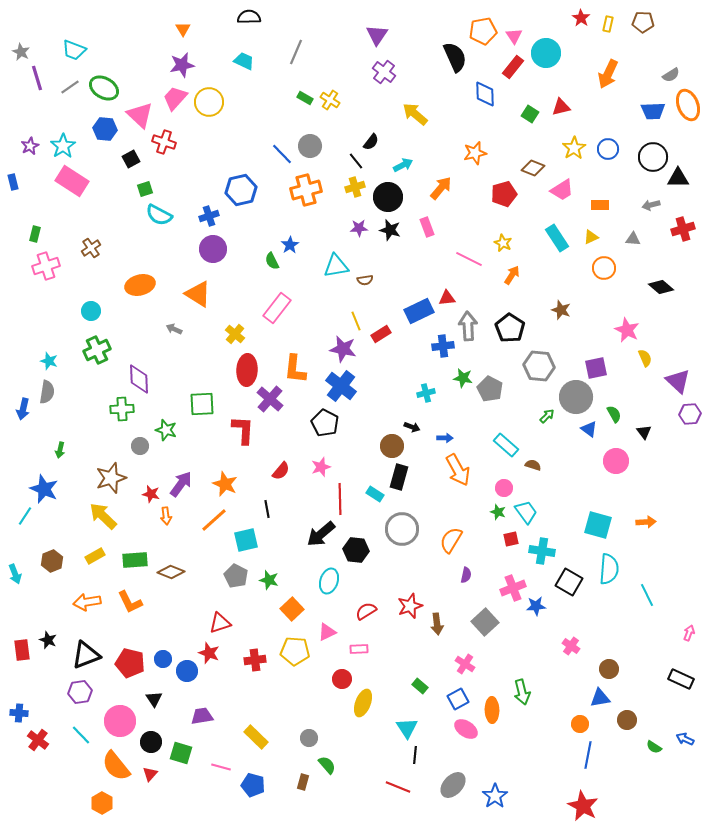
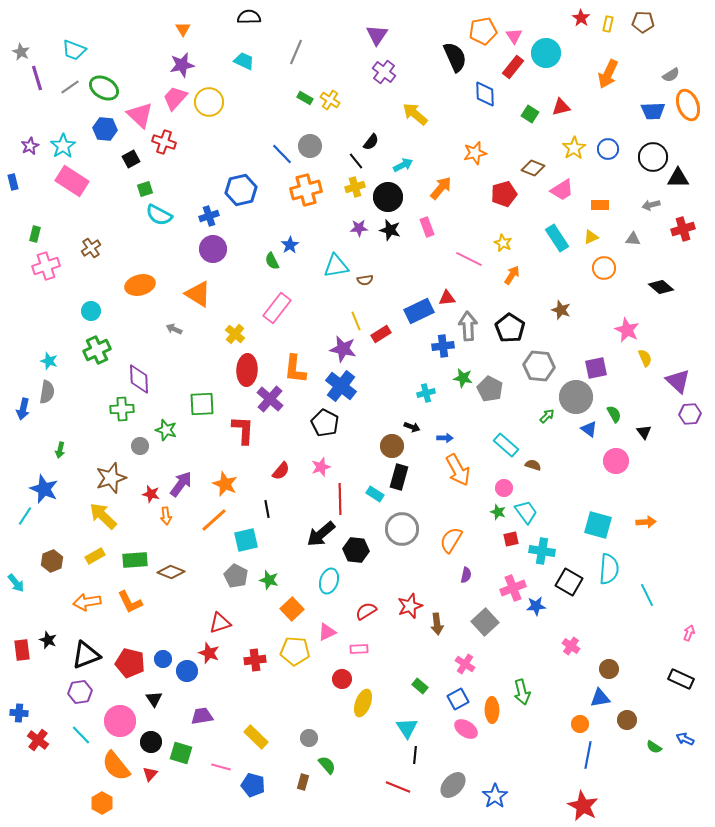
cyan arrow at (15, 574): moved 1 px right, 9 px down; rotated 18 degrees counterclockwise
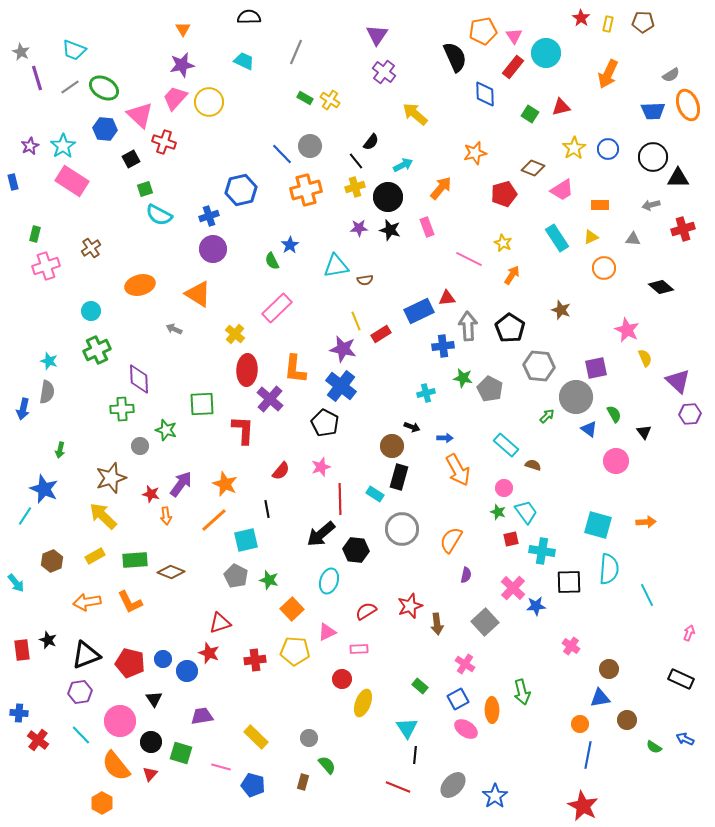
pink rectangle at (277, 308): rotated 8 degrees clockwise
black square at (569, 582): rotated 32 degrees counterclockwise
pink cross at (513, 588): rotated 25 degrees counterclockwise
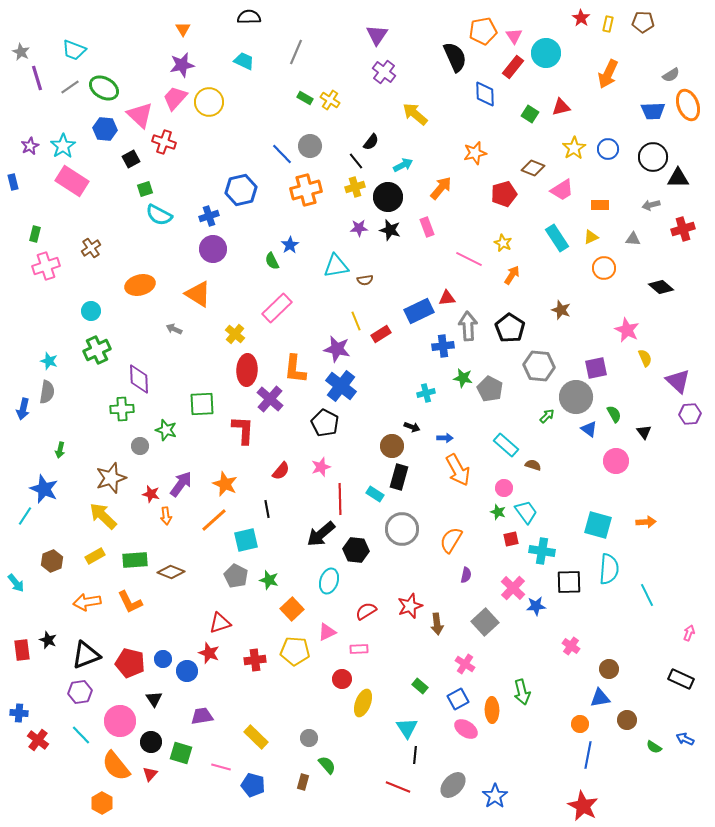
purple star at (343, 349): moved 6 px left
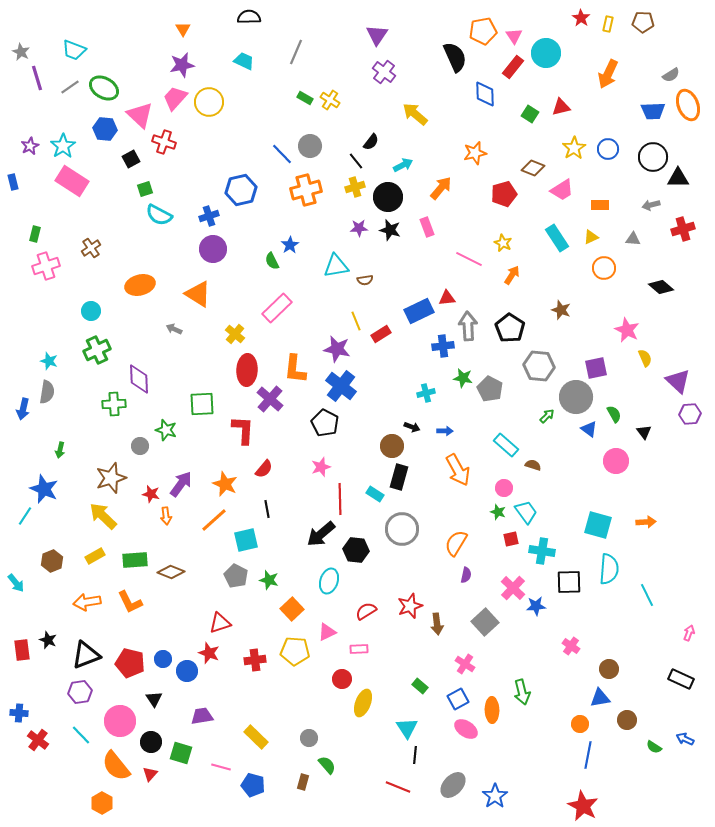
green cross at (122, 409): moved 8 px left, 5 px up
blue arrow at (445, 438): moved 7 px up
red semicircle at (281, 471): moved 17 px left, 2 px up
orange semicircle at (451, 540): moved 5 px right, 3 px down
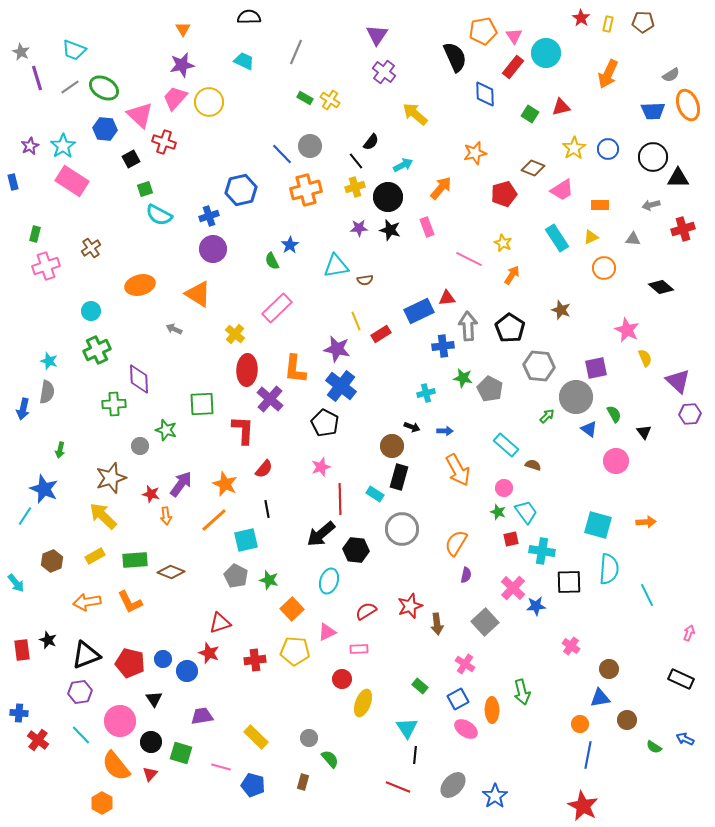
green semicircle at (327, 765): moved 3 px right, 6 px up
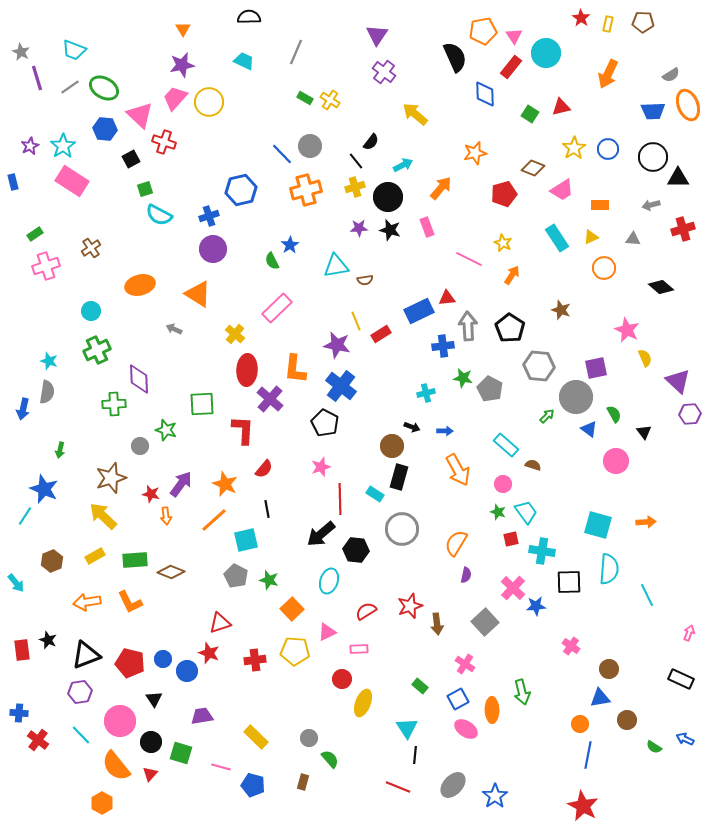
red rectangle at (513, 67): moved 2 px left
green rectangle at (35, 234): rotated 42 degrees clockwise
purple star at (337, 349): moved 4 px up
pink circle at (504, 488): moved 1 px left, 4 px up
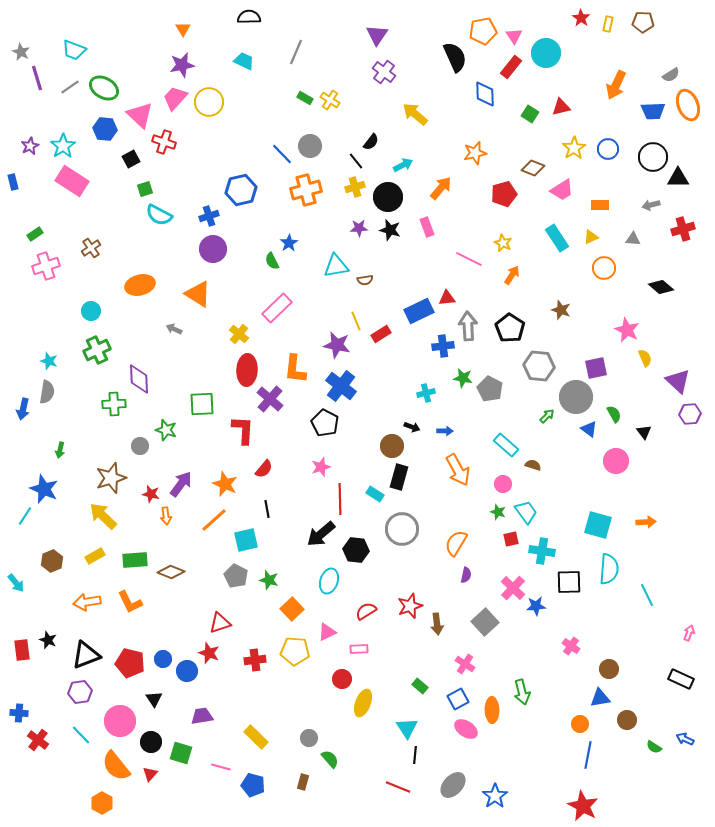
orange arrow at (608, 74): moved 8 px right, 11 px down
blue star at (290, 245): moved 1 px left, 2 px up
yellow cross at (235, 334): moved 4 px right
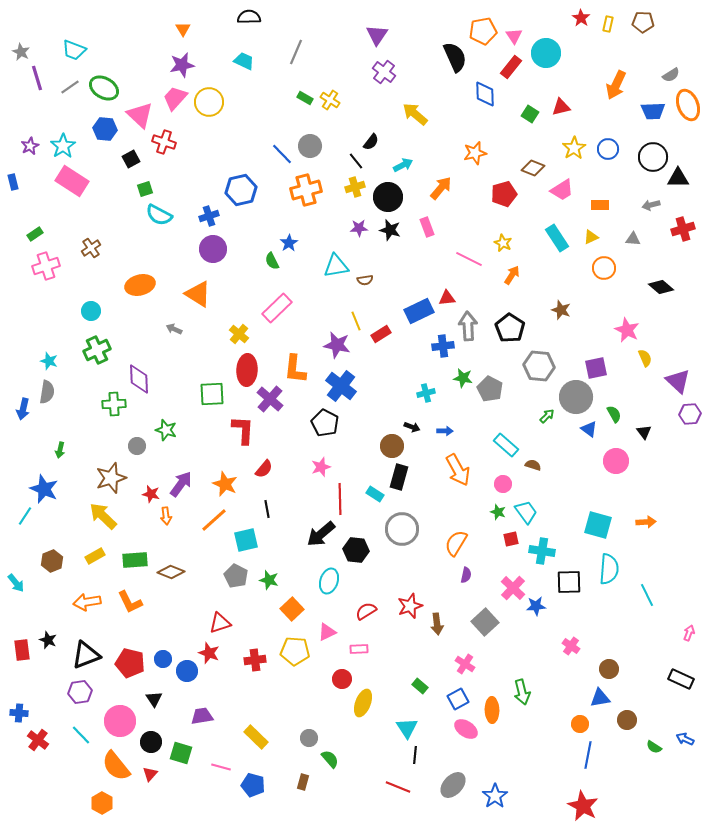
green square at (202, 404): moved 10 px right, 10 px up
gray circle at (140, 446): moved 3 px left
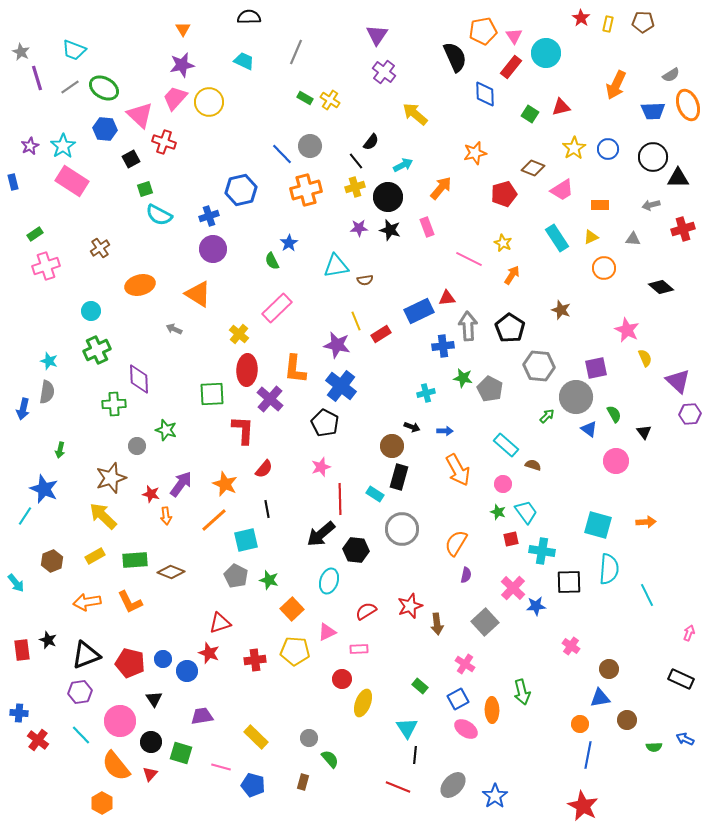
brown cross at (91, 248): moved 9 px right
green semicircle at (654, 747): rotated 35 degrees counterclockwise
